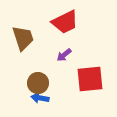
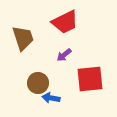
blue arrow: moved 11 px right
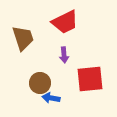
purple arrow: rotated 56 degrees counterclockwise
brown circle: moved 2 px right
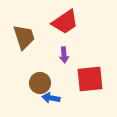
red trapezoid: rotated 8 degrees counterclockwise
brown trapezoid: moved 1 px right, 1 px up
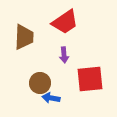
brown trapezoid: rotated 20 degrees clockwise
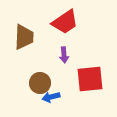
blue arrow: moved 1 px up; rotated 24 degrees counterclockwise
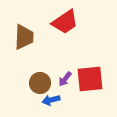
purple arrow: moved 1 px right, 24 px down; rotated 42 degrees clockwise
blue arrow: moved 3 px down
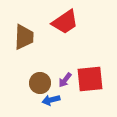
purple arrow: moved 1 px down
